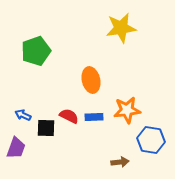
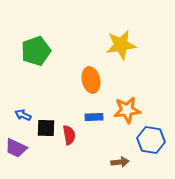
yellow star: moved 17 px down
red semicircle: moved 19 px down; rotated 54 degrees clockwise
purple trapezoid: rotated 95 degrees clockwise
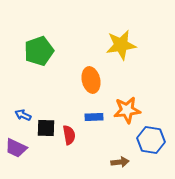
green pentagon: moved 3 px right
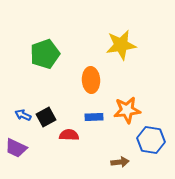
green pentagon: moved 6 px right, 3 px down
orange ellipse: rotated 10 degrees clockwise
black square: moved 11 px up; rotated 30 degrees counterclockwise
red semicircle: rotated 78 degrees counterclockwise
